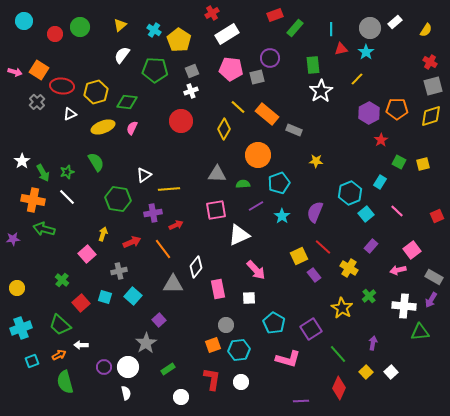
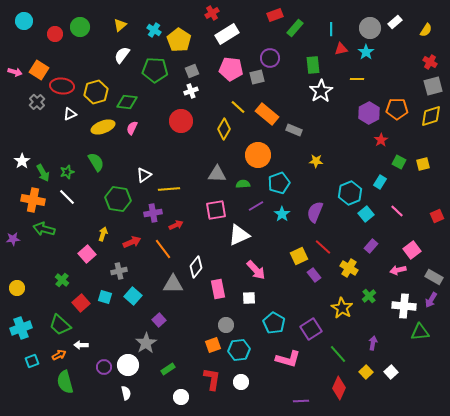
yellow line at (357, 79): rotated 48 degrees clockwise
cyan star at (282, 216): moved 2 px up
white circle at (128, 367): moved 2 px up
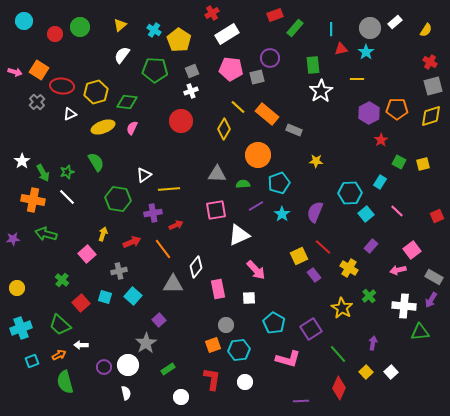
cyan hexagon at (350, 193): rotated 20 degrees clockwise
green arrow at (44, 229): moved 2 px right, 5 px down
white circle at (241, 382): moved 4 px right
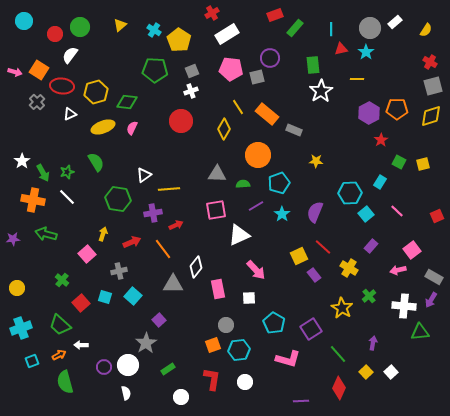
white semicircle at (122, 55): moved 52 px left
yellow line at (238, 107): rotated 14 degrees clockwise
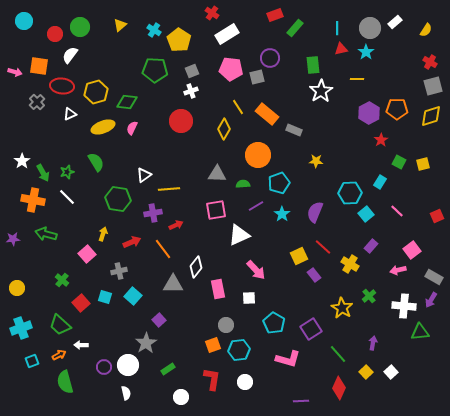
red cross at (212, 13): rotated 24 degrees counterclockwise
cyan line at (331, 29): moved 6 px right, 1 px up
orange square at (39, 70): moved 4 px up; rotated 24 degrees counterclockwise
yellow cross at (349, 268): moved 1 px right, 4 px up
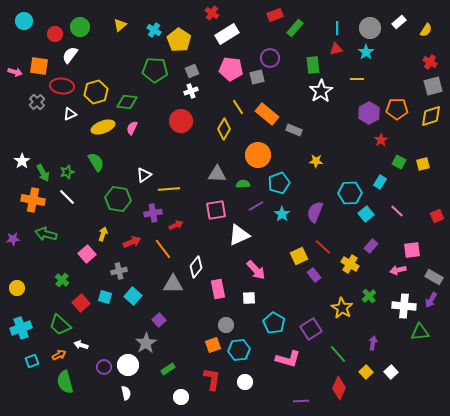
white rectangle at (395, 22): moved 4 px right
red triangle at (341, 49): moved 5 px left
pink square at (412, 250): rotated 30 degrees clockwise
white arrow at (81, 345): rotated 16 degrees clockwise
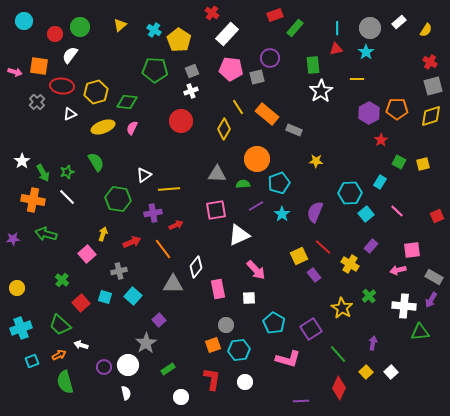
white rectangle at (227, 34): rotated 15 degrees counterclockwise
orange circle at (258, 155): moved 1 px left, 4 px down
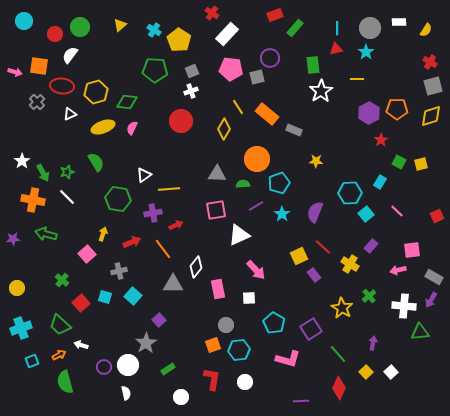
white rectangle at (399, 22): rotated 40 degrees clockwise
yellow square at (423, 164): moved 2 px left
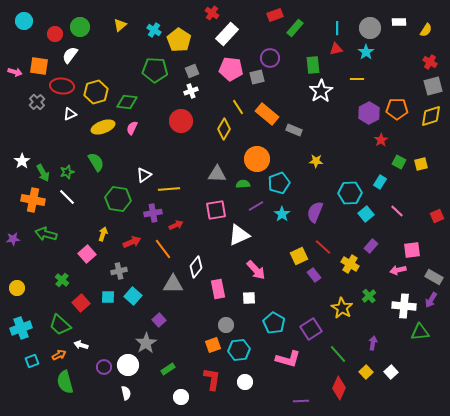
cyan square at (105, 297): moved 3 px right; rotated 16 degrees counterclockwise
